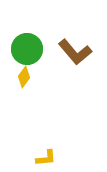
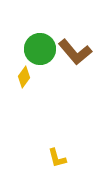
green circle: moved 13 px right
yellow L-shape: moved 11 px right; rotated 80 degrees clockwise
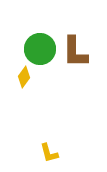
brown L-shape: rotated 40 degrees clockwise
yellow L-shape: moved 8 px left, 5 px up
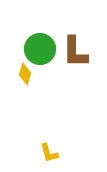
yellow diamond: moved 1 px right, 3 px up; rotated 20 degrees counterclockwise
